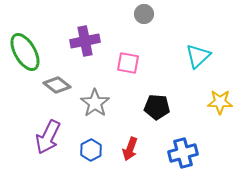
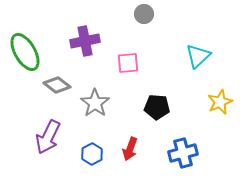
pink square: rotated 15 degrees counterclockwise
yellow star: rotated 25 degrees counterclockwise
blue hexagon: moved 1 px right, 4 px down
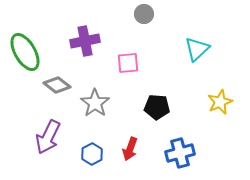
cyan triangle: moved 1 px left, 7 px up
blue cross: moved 3 px left
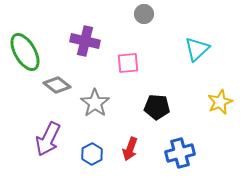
purple cross: rotated 24 degrees clockwise
purple arrow: moved 2 px down
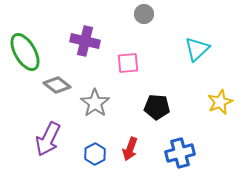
blue hexagon: moved 3 px right
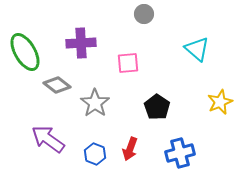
purple cross: moved 4 px left, 2 px down; rotated 16 degrees counterclockwise
cyan triangle: rotated 36 degrees counterclockwise
black pentagon: rotated 30 degrees clockwise
purple arrow: rotated 100 degrees clockwise
blue hexagon: rotated 10 degrees counterclockwise
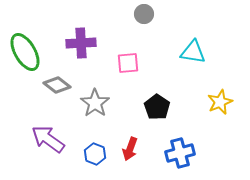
cyan triangle: moved 4 px left, 3 px down; rotated 32 degrees counterclockwise
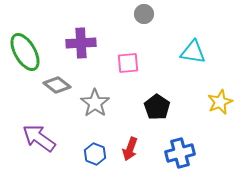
purple arrow: moved 9 px left, 1 px up
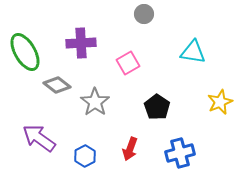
pink square: rotated 25 degrees counterclockwise
gray star: moved 1 px up
blue hexagon: moved 10 px left, 2 px down; rotated 10 degrees clockwise
